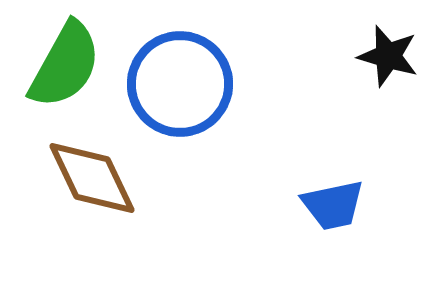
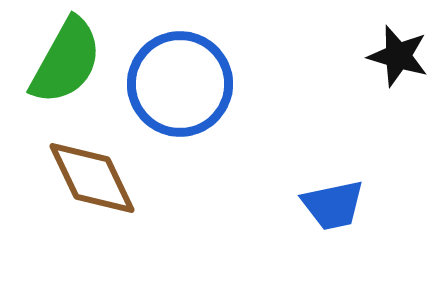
black star: moved 10 px right
green semicircle: moved 1 px right, 4 px up
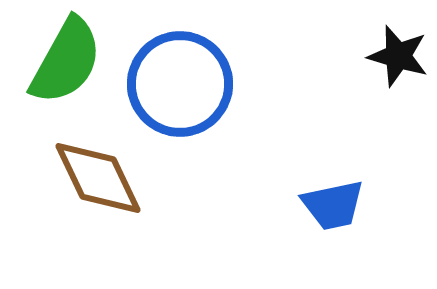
brown diamond: moved 6 px right
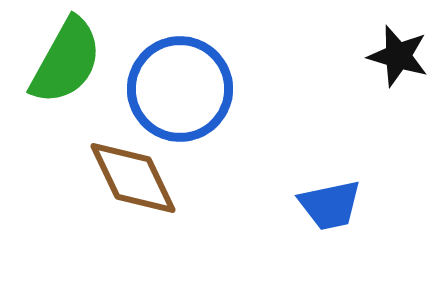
blue circle: moved 5 px down
brown diamond: moved 35 px right
blue trapezoid: moved 3 px left
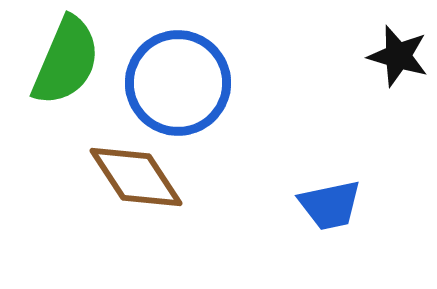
green semicircle: rotated 6 degrees counterclockwise
blue circle: moved 2 px left, 6 px up
brown diamond: moved 3 px right, 1 px up; rotated 8 degrees counterclockwise
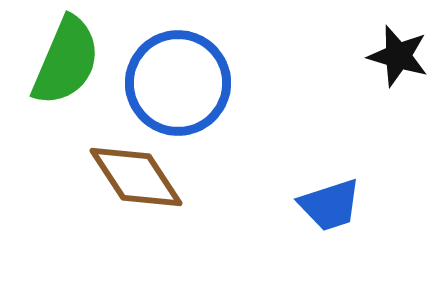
blue trapezoid: rotated 6 degrees counterclockwise
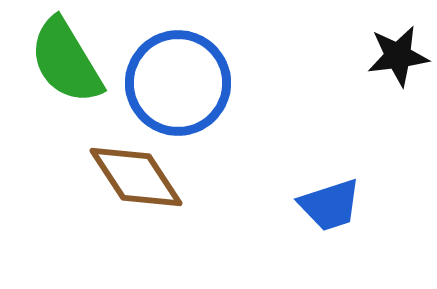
black star: rotated 24 degrees counterclockwise
green semicircle: rotated 126 degrees clockwise
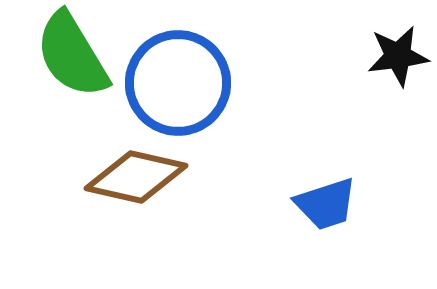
green semicircle: moved 6 px right, 6 px up
brown diamond: rotated 44 degrees counterclockwise
blue trapezoid: moved 4 px left, 1 px up
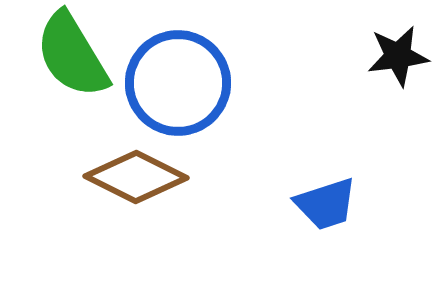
brown diamond: rotated 14 degrees clockwise
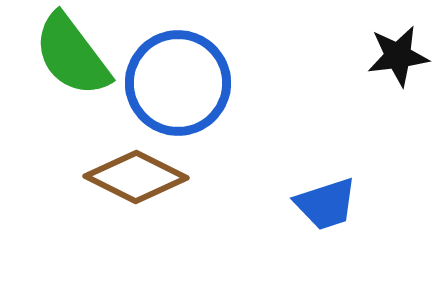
green semicircle: rotated 6 degrees counterclockwise
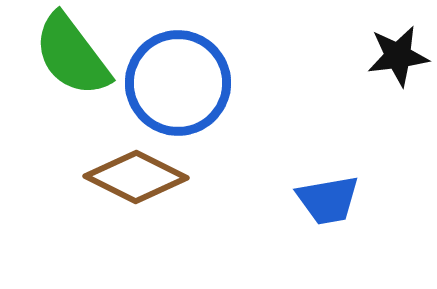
blue trapezoid: moved 2 px right, 4 px up; rotated 8 degrees clockwise
